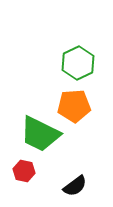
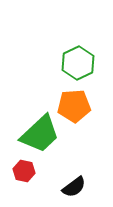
green trapezoid: rotated 69 degrees counterclockwise
black semicircle: moved 1 px left, 1 px down
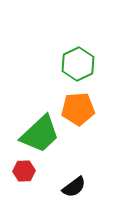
green hexagon: moved 1 px down
orange pentagon: moved 4 px right, 3 px down
red hexagon: rotated 15 degrees counterclockwise
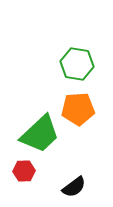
green hexagon: moved 1 px left; rotated 24 degrees counterclockwise
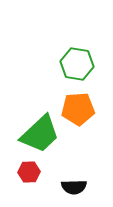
red hexagon: moved 5 px right, 1 px down
black semicircle: rotated 35 degrees clockwise
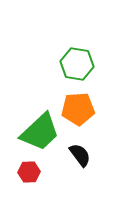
green trapezoid: moved 2 px up
black semicircle: moved 6 px right, 32 px up; rotated 125 degrees counterclockwise
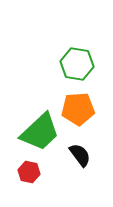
red hexagon: rotated 15 degrees clockwise
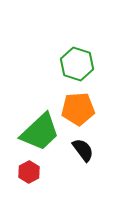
green hexagon: rotated 8 degrees clockwise
black semicircle: moved 3 px right, 5 px up
red hexagon: rotated 20 degrees clockwise
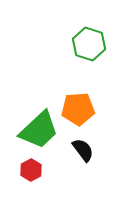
green hexagon: moved 12 px right, 20 px up
green trapezoid: moved 1 px left, 2 px up
red hexagon: moved 2 px right, 2 px up
